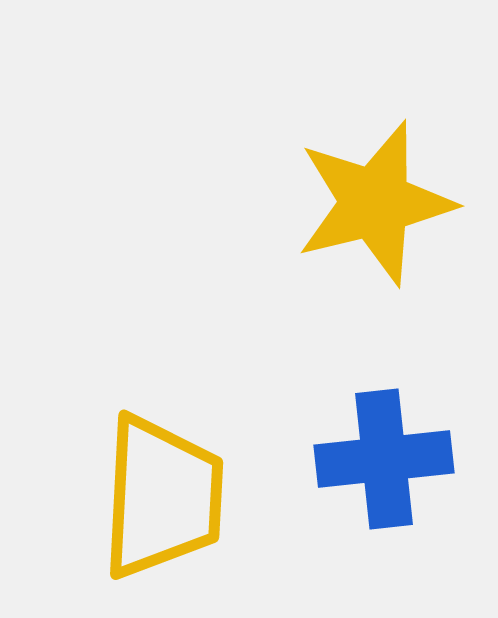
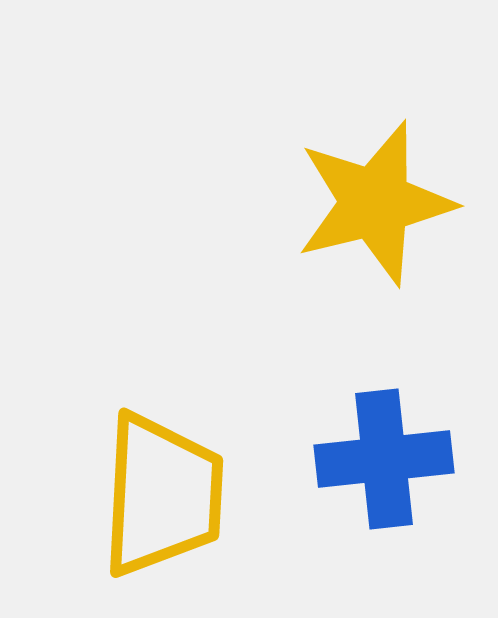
yellow trapezoid: moved 2 px up
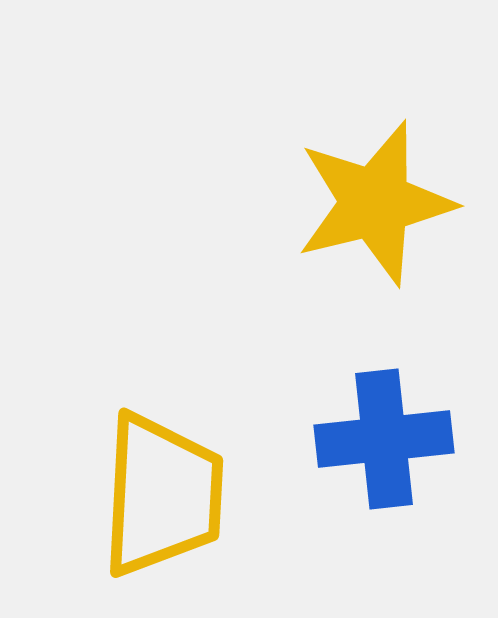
blue cross: moved 20 px up
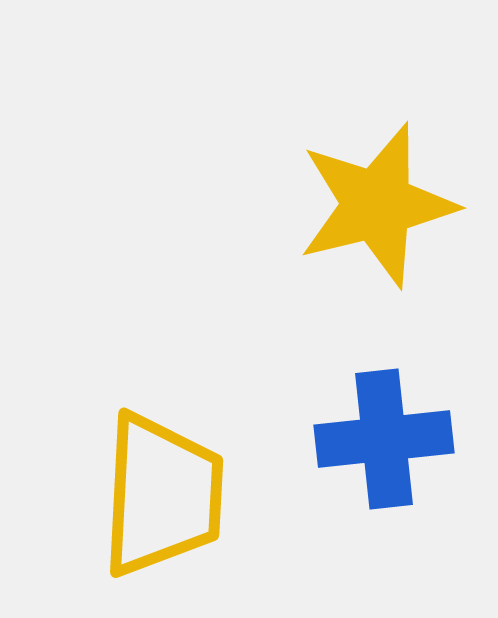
yellow star: moved 2 px right, 2 px down
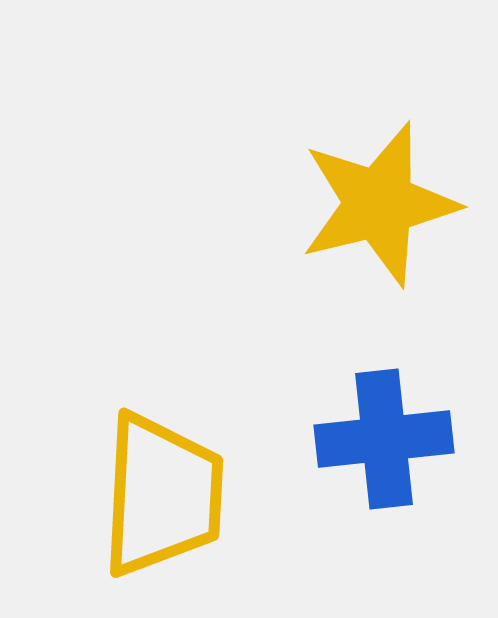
yellow star: moved 2 px right, 1 px up
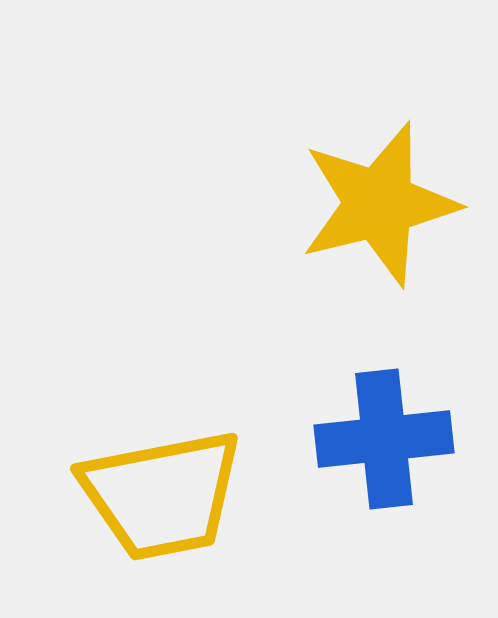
yellow trapezoid: rotated 76 degrees clockwise
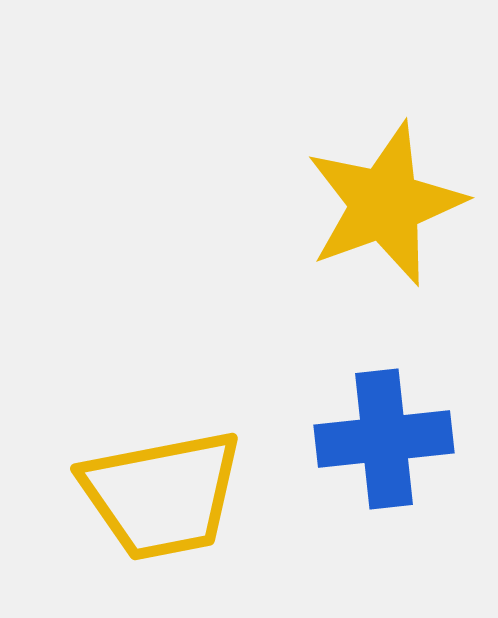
yellow star: moved 6 px right; rotated 6 degrees counterclockwise
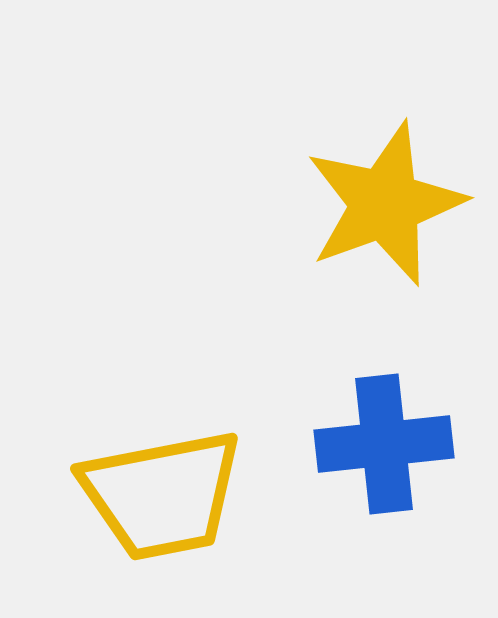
blue cross: moved 5 px down
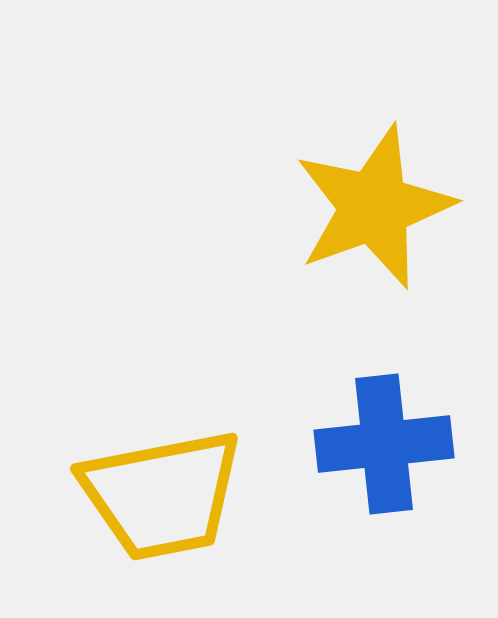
yellow star: moved 11 px left, 3 px down
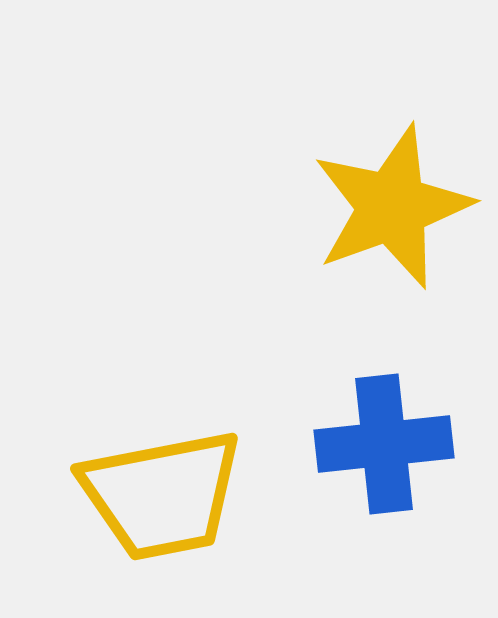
yellow star: moved 18 px right
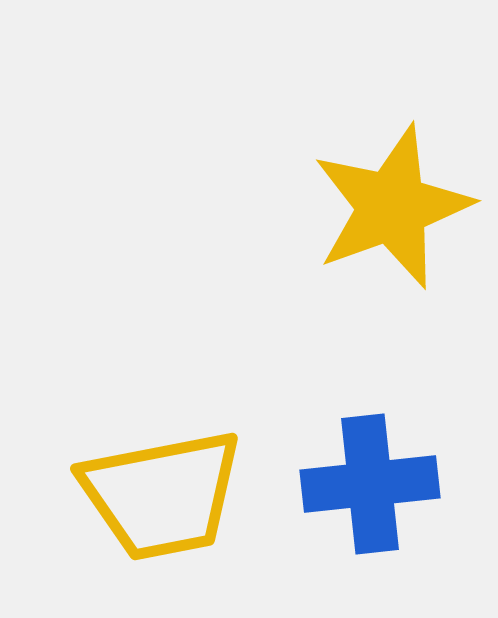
blue cross: moved 14 px left, 40 px down
